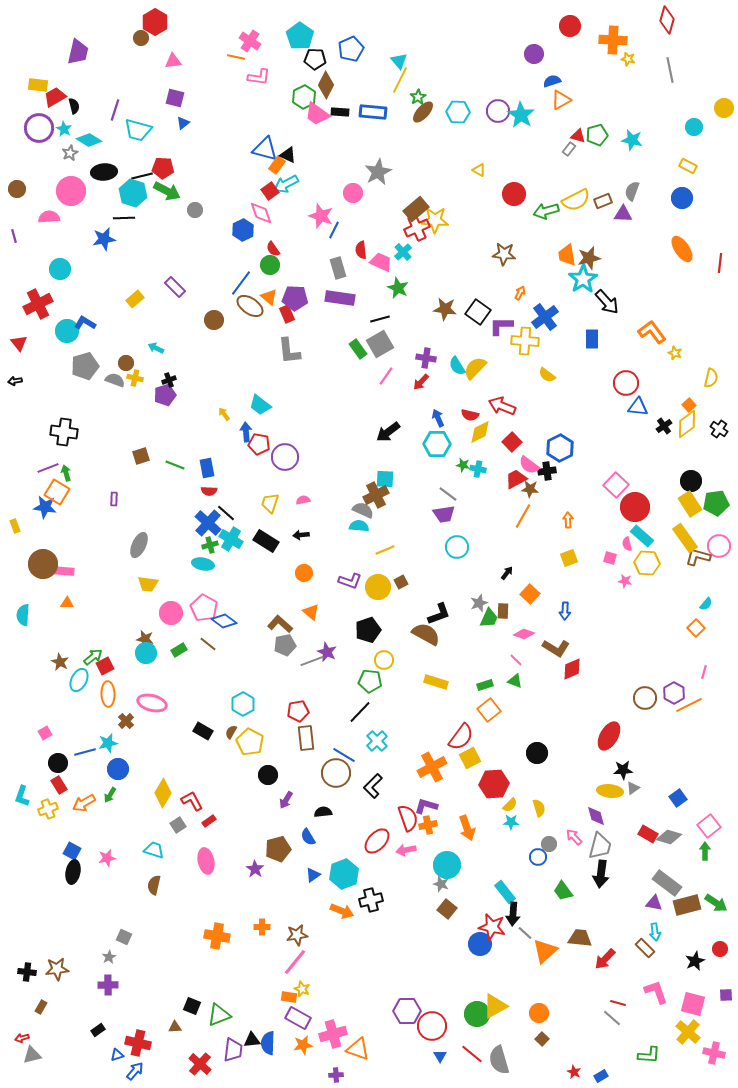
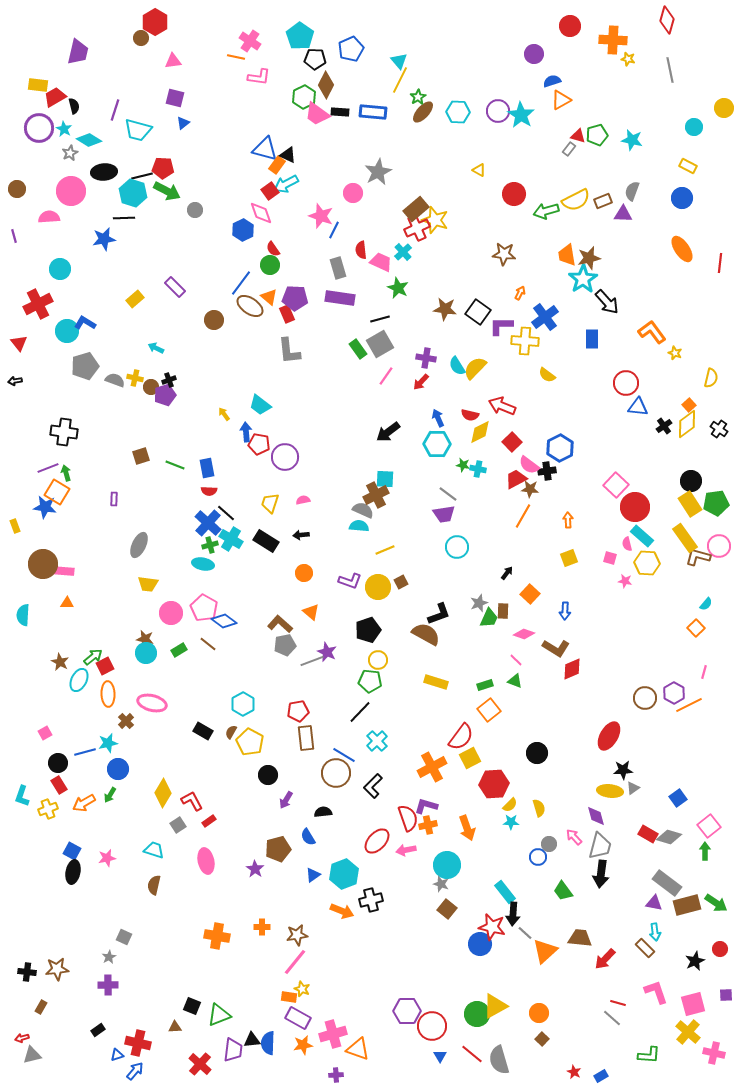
yellow star at (435, 220): rotated 16 degrees clockwise
brown circle at (126, 363): moved 25 px right, 24 px down
yellow circle at (384, 660): moved 6 px left
pink square at (693, 1004): rotated 30 degrees counterclockwise
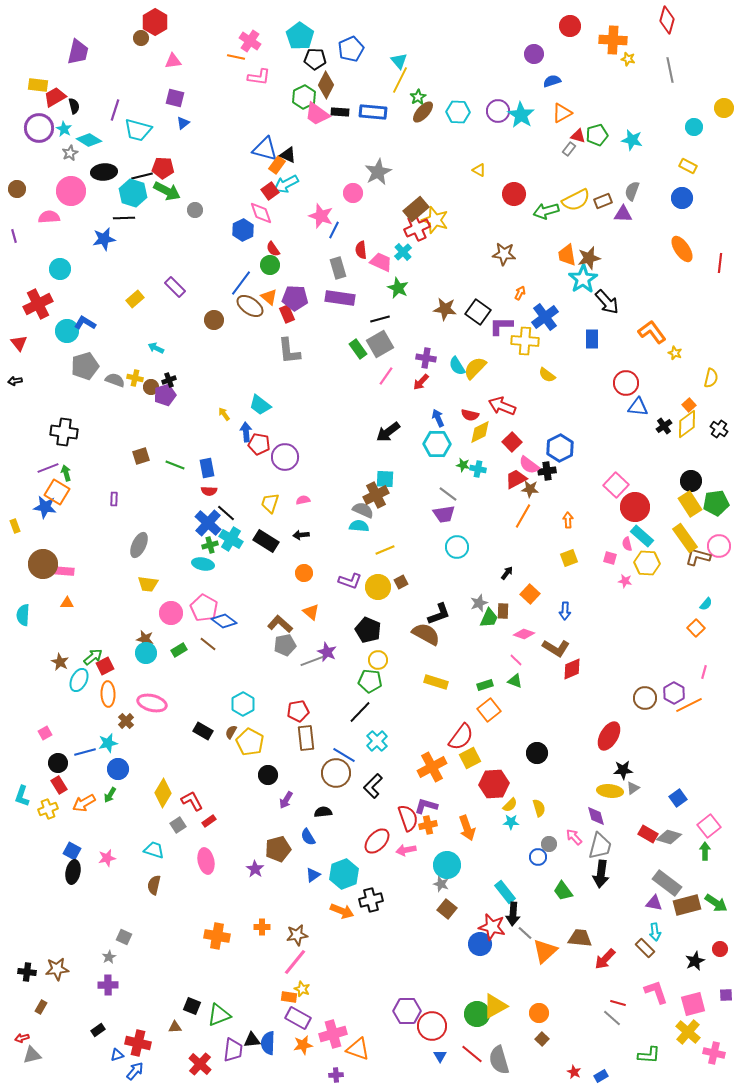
orange triangle at (561, 100): moved 1 px right, 13 px down
black pentagon at (368, 630): rotated 30 degrees counterclockwise
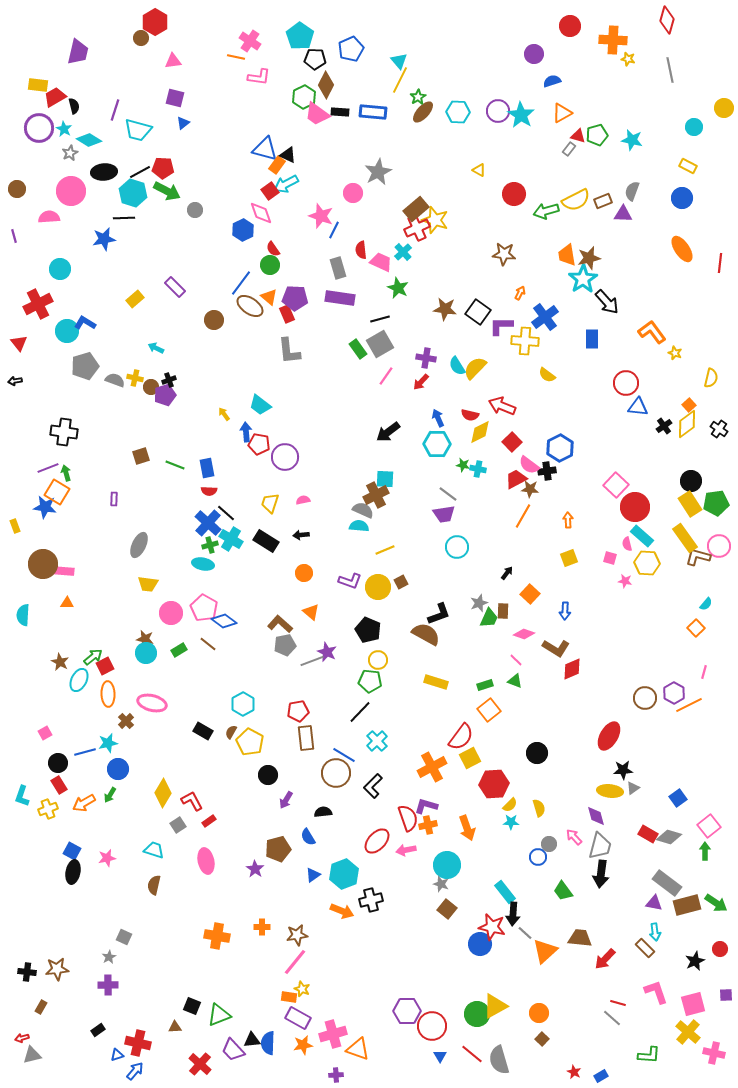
black line at (142, 176): moved 2 px left, 4 px up; rotated 15 degrees counterclockwise
purple trapezoid at (233, 1050): rotated 130 degrees clockwise
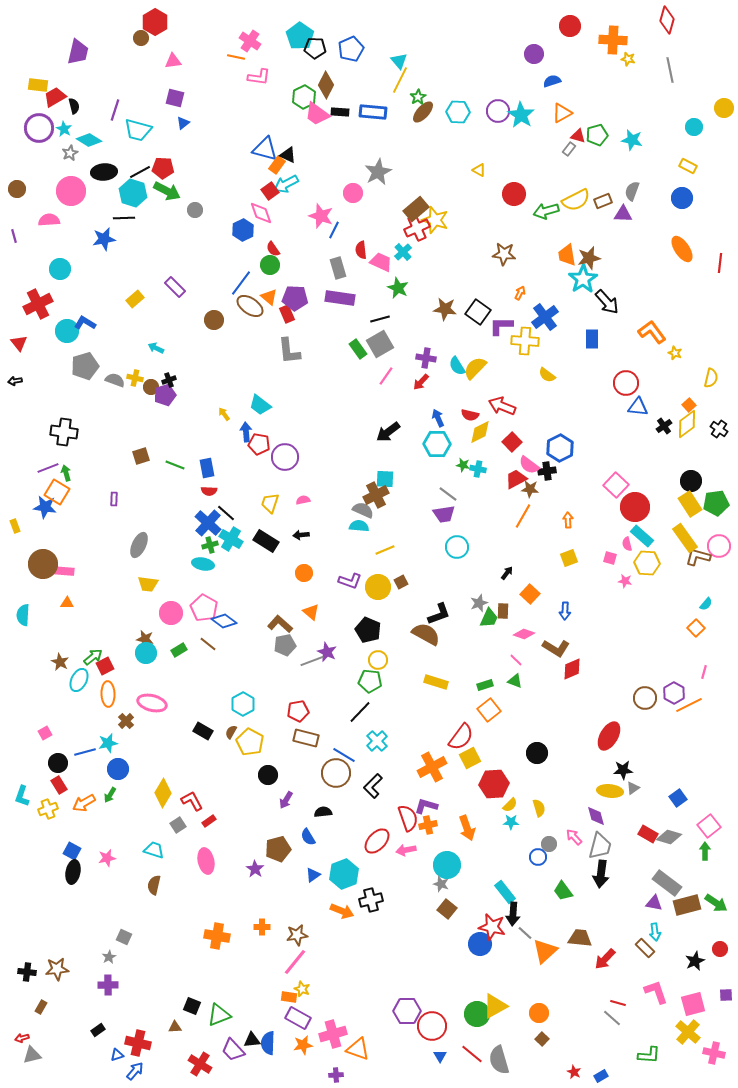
black pentagon at (315, 59): moved 11 px up
pink semicircle at (49, 217): moved 3 px down
brown rectangle at (306, 738): rotated 70 degrees counterclockwise
red cross at (200, 1064): rotated 10 degrees counterclockwise
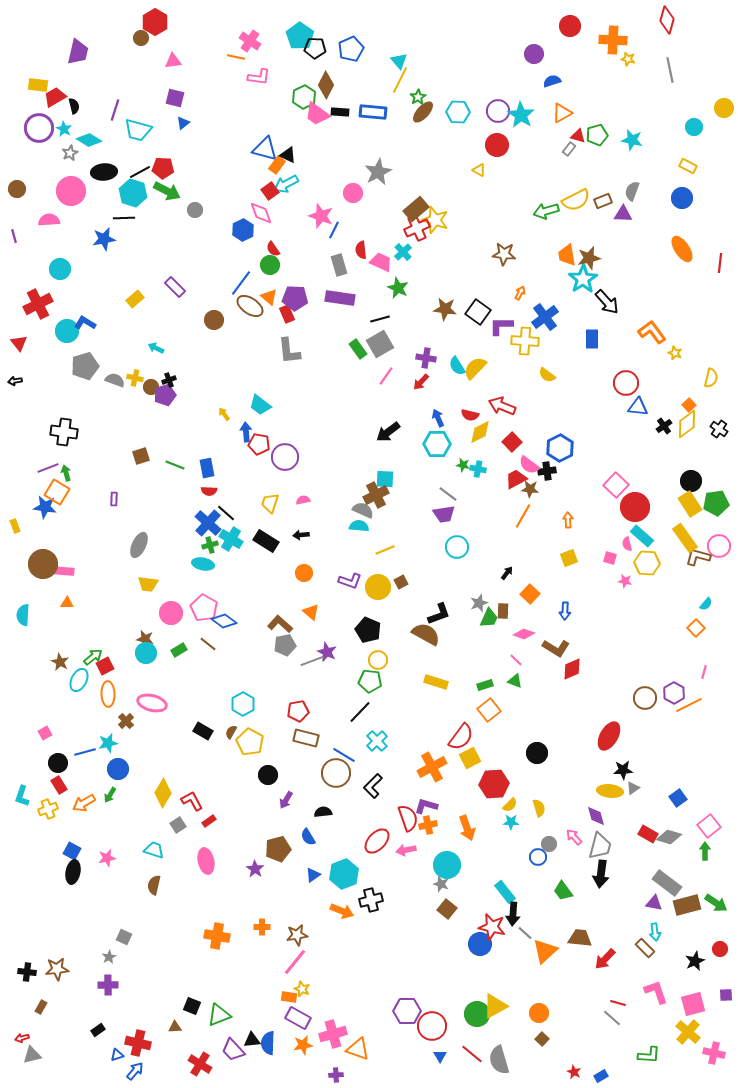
red circle at (514, 194): moved 17 px left, 49 px up
gray rectangle at (338, 268): moved 1 px right, 3 px up
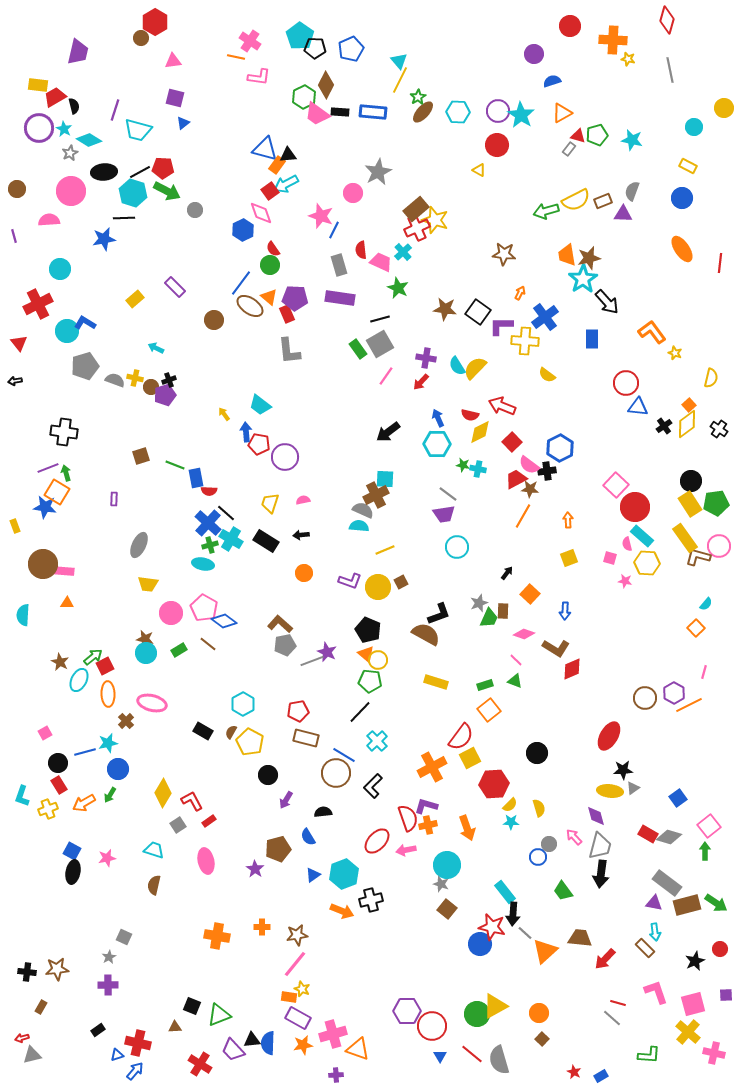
black triangle at (288, 155): rotated 30 degrees counterclockwise
blue rectangle at (207, 468): moved 11 px left, 10 px down
orange triangle at (311, 612): moved 55 px right, 42 px down
pink line at (295, 962): moved 2 px down
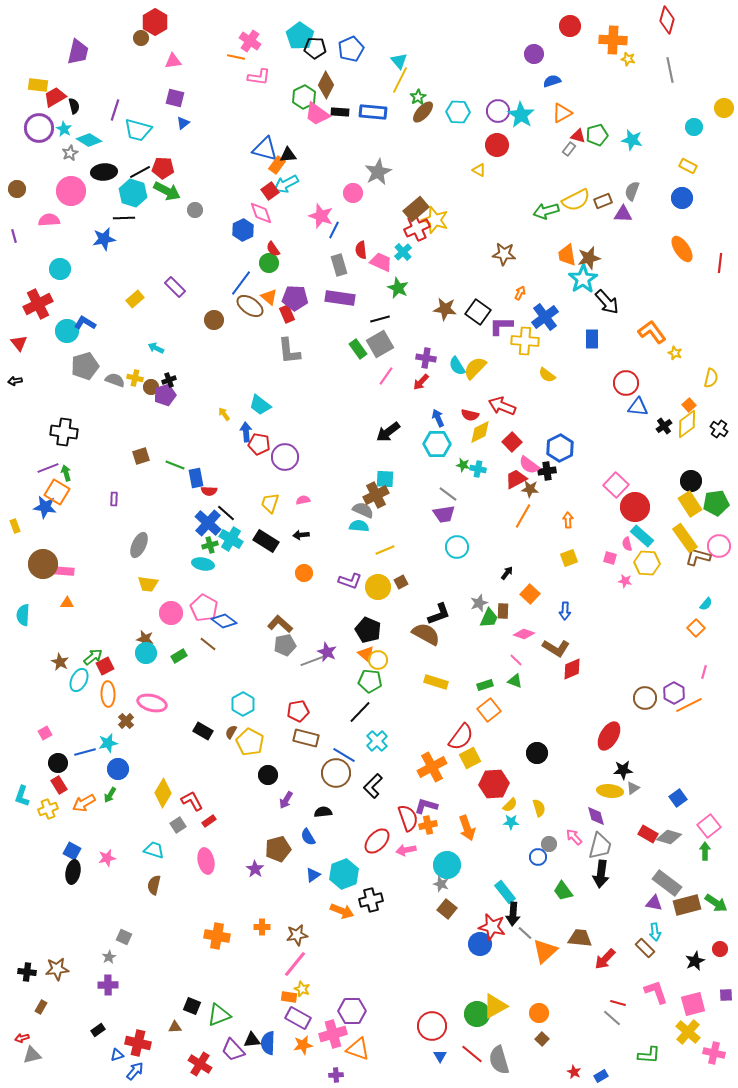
green circle at (270, 265): moved 1 px left, 2 px up
green rectangle at (179, 650): moved 6 px down
purple hexagon at (407, 1011): moved 55 px left
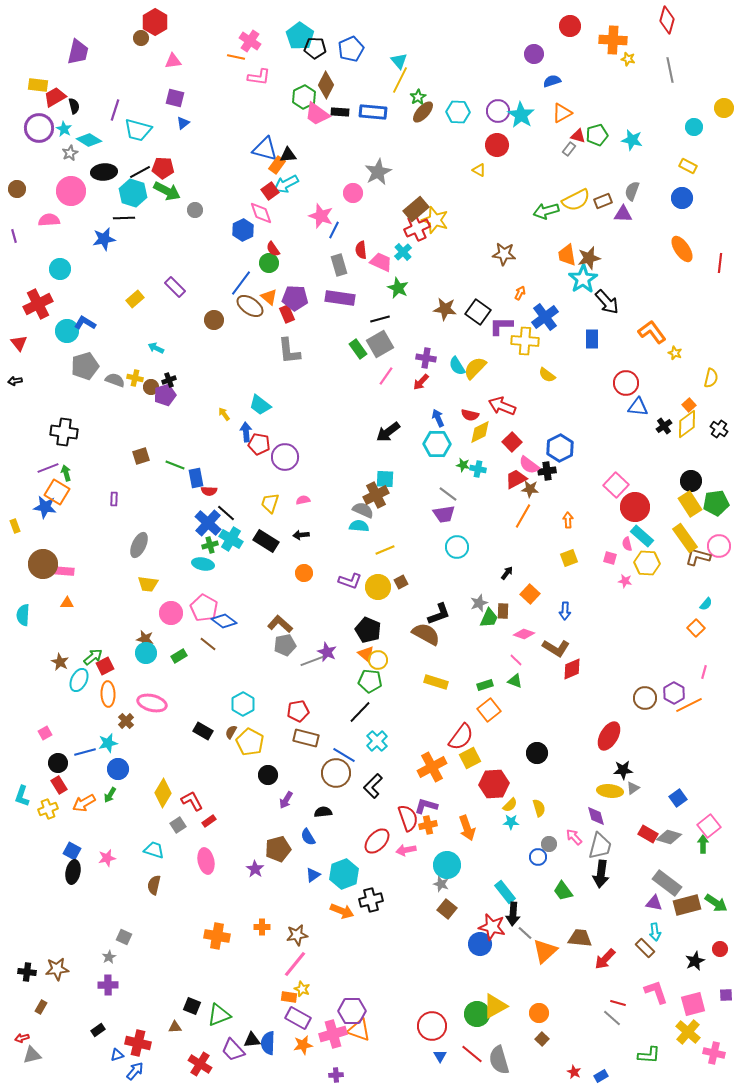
green arrow at (705, 851): moved 2 px left, 7 px up
orange triangle at (358, 1049): moved 1 px right, 19 px up
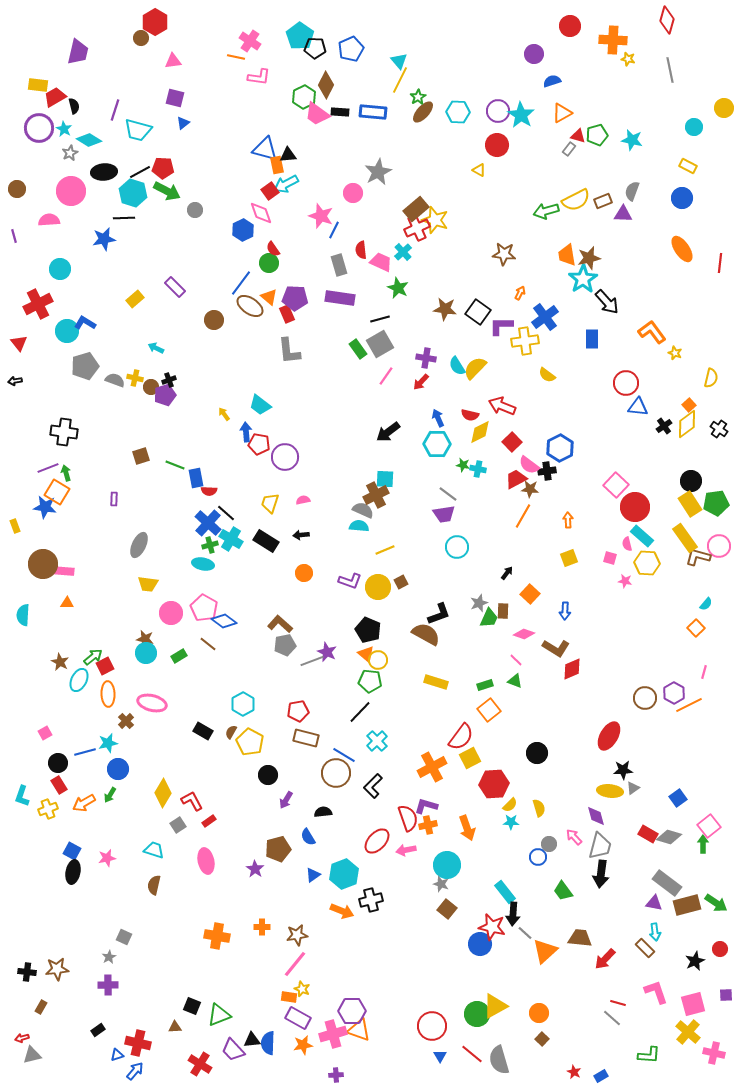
orange rectangle at (277, 165): rotated 48 degrees counterclockwise
yellow cross at (525, 341): rotated 12 degrees counterclockwise
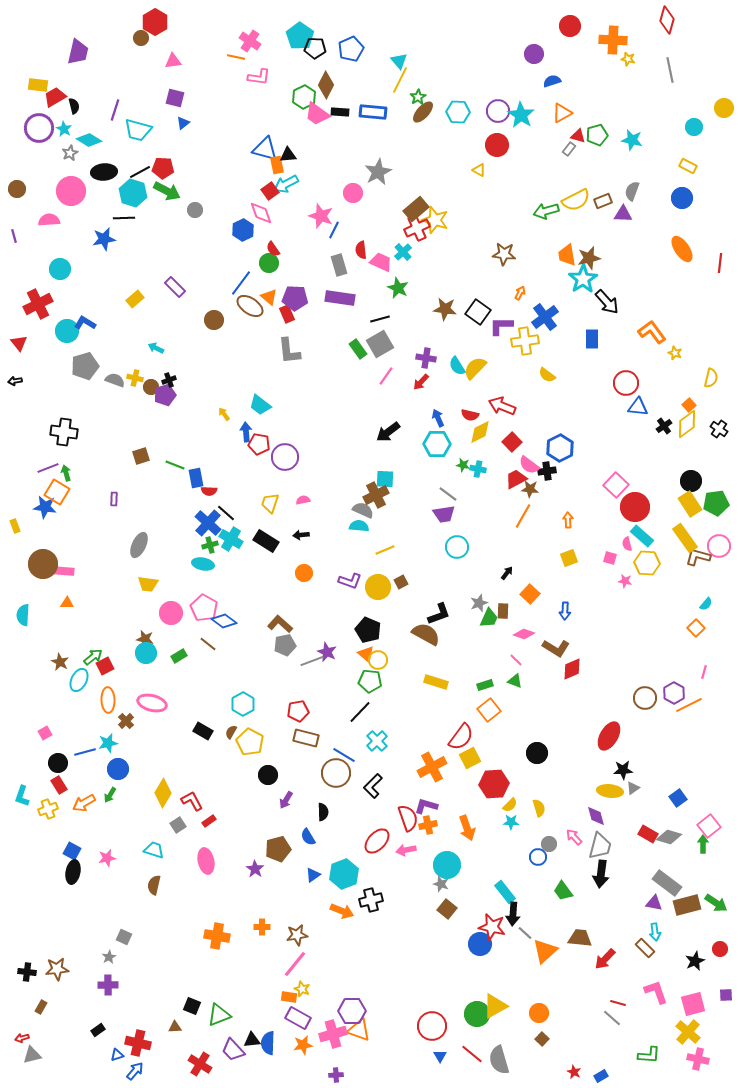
orange ellipse at (108, 694): moved 6 px down
black semicircle at (323, 812): rotated 96 degrees clockwise
pink cross at (714, 1053): moved 16 px left, 6 px down
